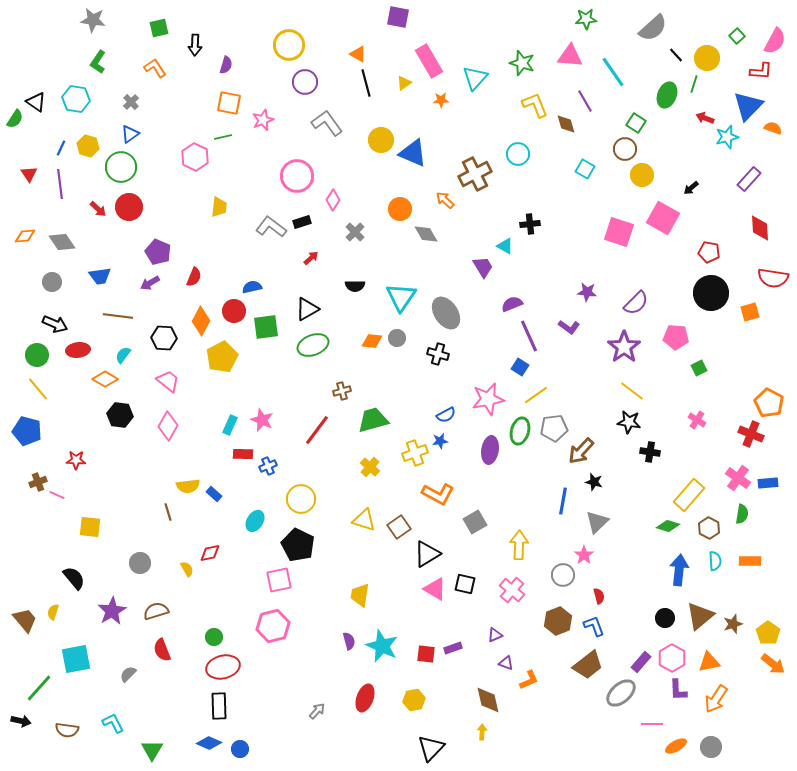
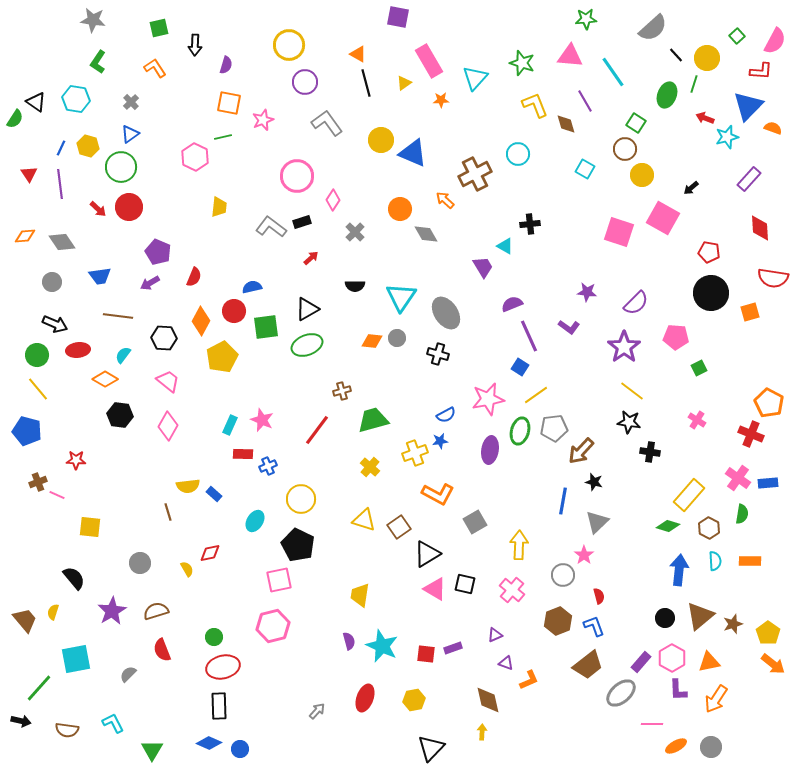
green ellipse at (313, 345): moved 6 px left
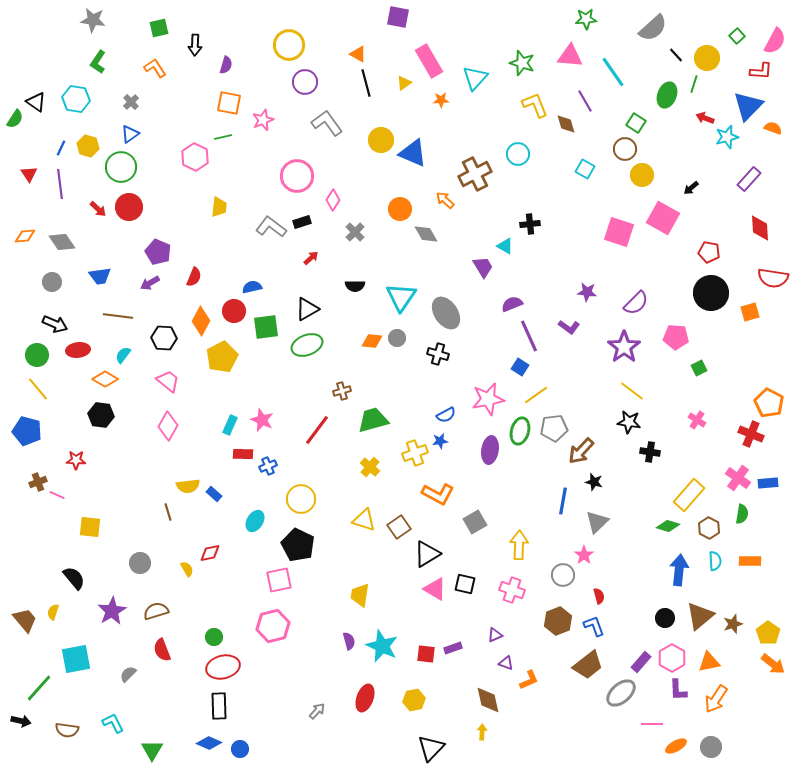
black hexagon at (120, 415): moved 19 px left
pink cross at (512, 590): rotated 20 degrees counterclockwise
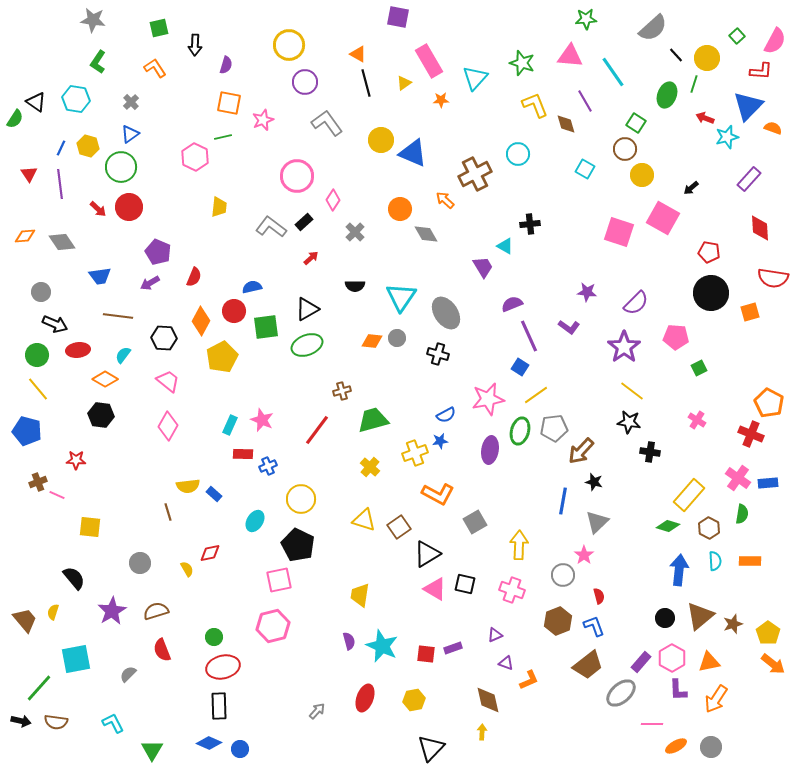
black rectangle at (302, 222): moved 2 px right; rotated 24 degrees counterclockwise
gray circle at (52, 282): moved 11 px left, 10 px down
brown semicircle at (67, 730): moved 11 px left, 8 px up
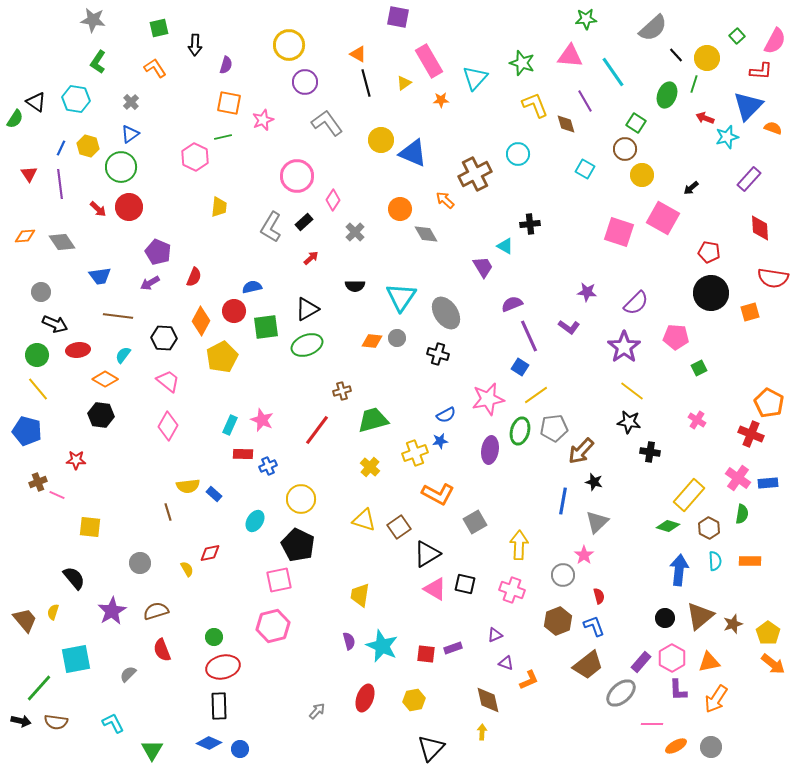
gray L-shape at (271, 227): rotated 96 degrees counterclockwise
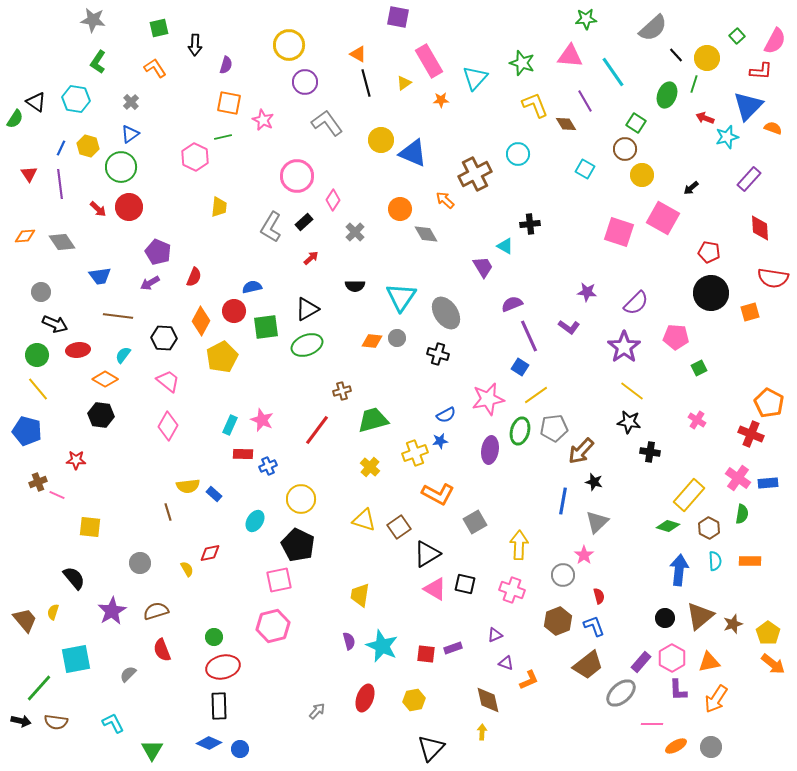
pink star at (263, 120): rotated 25 degrees counterclockwise
brown diamond at (566, 124): rotated 15 degrees counterclockwise
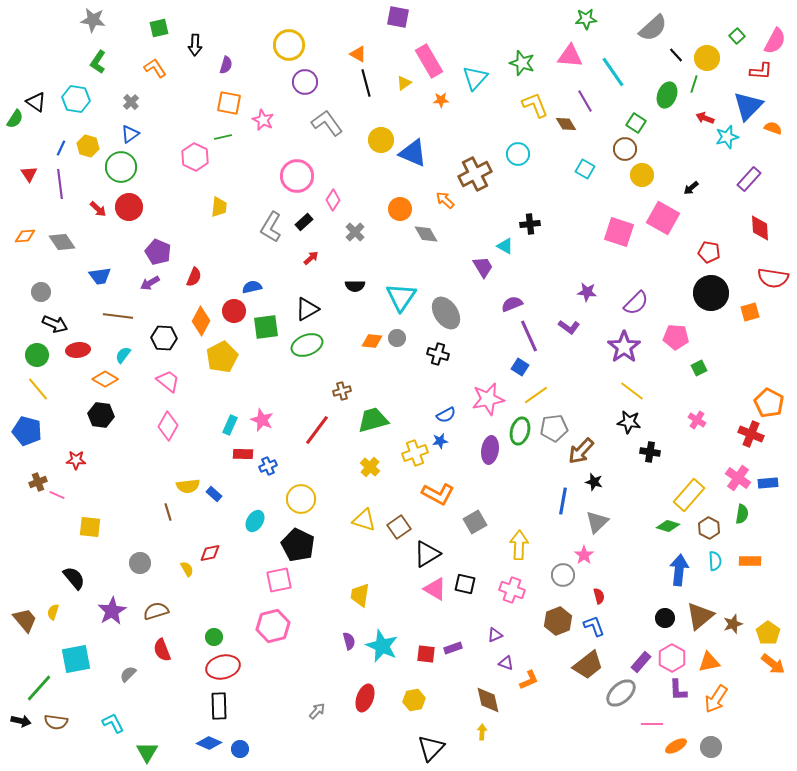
green triangle at (152, 750): moved 5 px left, 2 px down
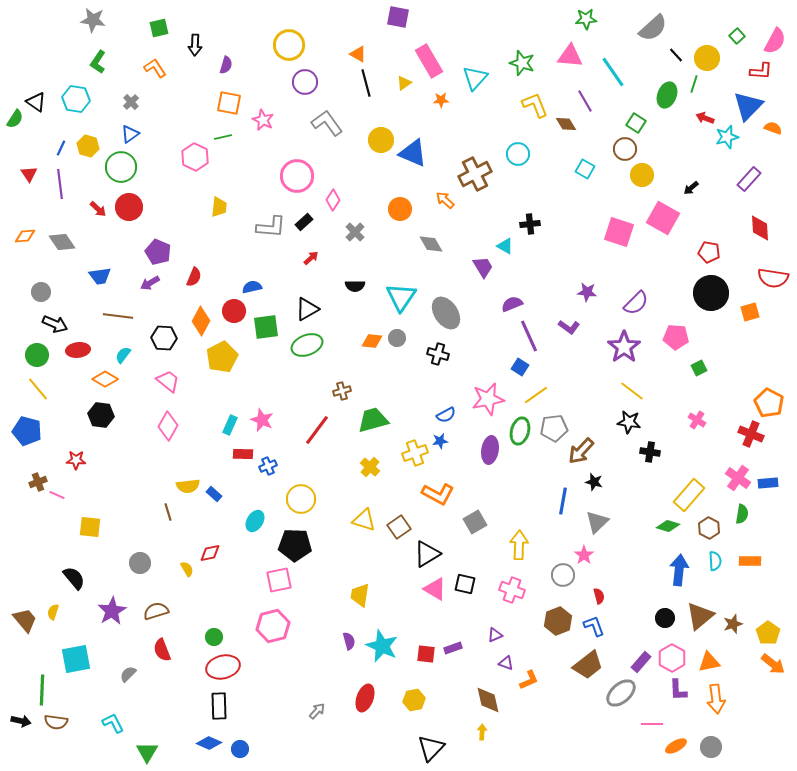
gray L-shape at (271, 227): rotated 116 degrees counterclockwise
gray diamond at (426, 234): moved 5 px right, 10 px down
black pentagon at (298, 545): moved 3 px left; rotated 24 degrees counterclockwise
green line at (39, 688): moved 3 px right, 2 px down; rotated 40 degrees counterclockwise
orange arrow at (716, 699): rotated 40 degrees counterclockwise
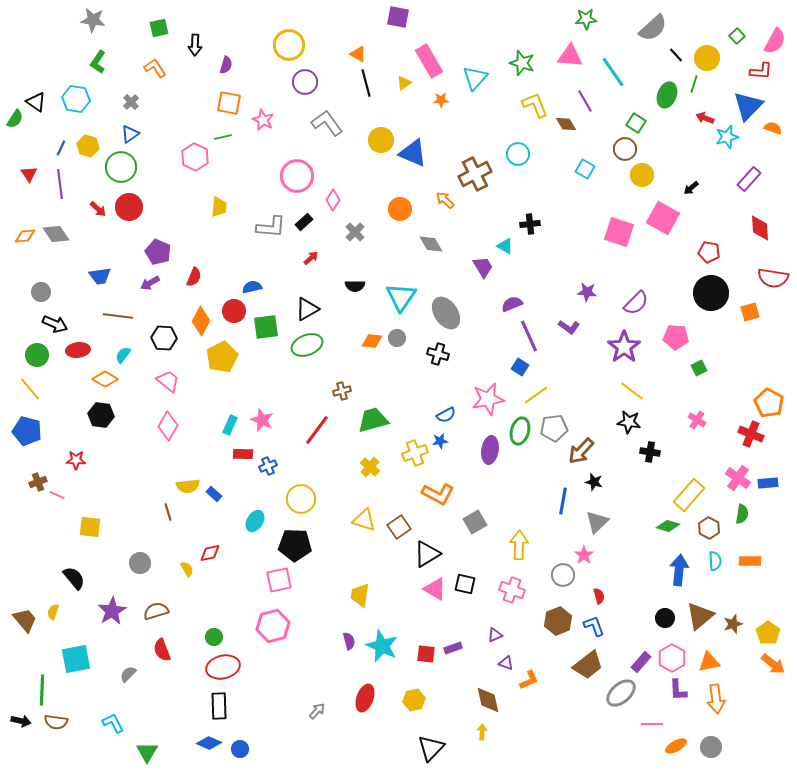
gray diamond at (62, 242): moved 6 px left, 8 px up
yellow line at (38, 389): moved 8 px left
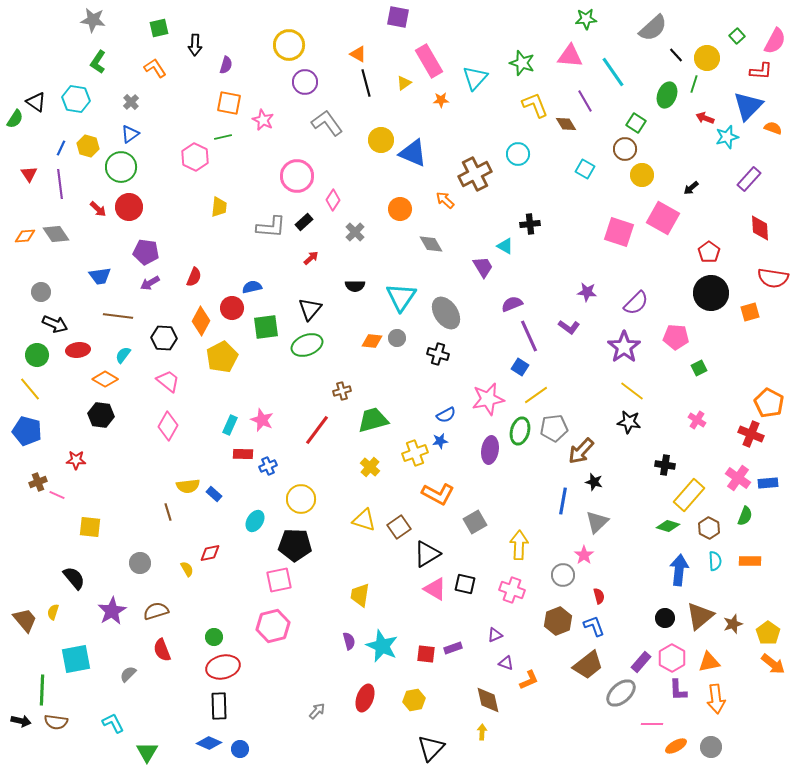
purple pentagon at (158, 252): moved 12 px left; rotated 15 degrees counterclockwise
red pentagon at (709, 252): rotated 25 degrees clockwise
black triangle at (307, 309): moved 3 px right; rotated 20 degrees counterclockwise
red circle at (234, 311): moved 2 px left, 3 px up
black cross at (650, 452): moved 15 px right, 13 px down
green semicircle at (742, 514): moved 3 px right, 2 px down; rotated 12 degrees clockwise
